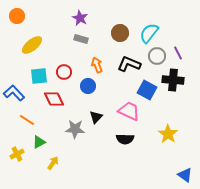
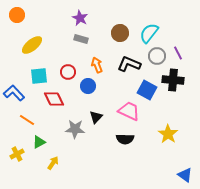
orange circle: moved 1 px up
red circle: moved 4 px right
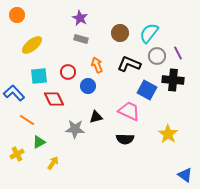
black triangle: rotated 32 degrees clockwise
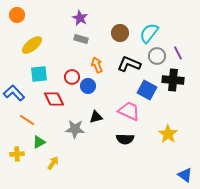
red circle: moved 4 px right, 5 px down
cyan square: moved 2 px up
yellow cross: rotated 24 degrees clockwise
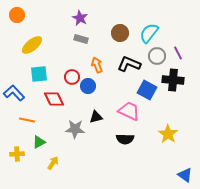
orange line: rotated 21 degrees counterclockwise
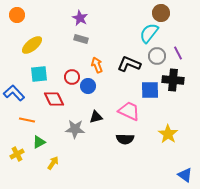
brown circle: moved 41 px right, 20 px up
blue square: moved 3 px right; rotated 30 degrees counterclockwise
yellow cross: rotated 24 degrees counterclockwise
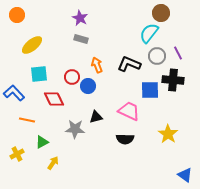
green triangle: moved 3 px right
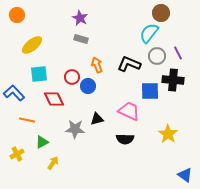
blue square: moved 1 px down
black triangle: moved 1 px right, 2 px down
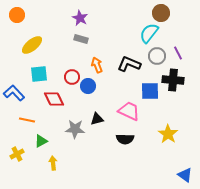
green triangle: moved 1 px left, 1 px up
yellow arrow: rotated 40 degrees counterclockwise
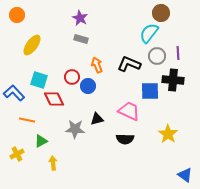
yellow ellipse: rotated 15 degrees counterclockwise
purple line: rotated 24 degrees clockwise
cyan square: moved 6 px down; rotated 24 degrees clockwise
